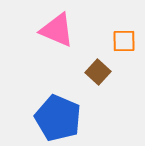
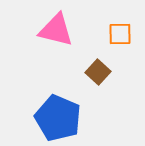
pink triangle: moved 1 px left; rotated 9 degrees counterclockwise
orange square: moved 4 px left, 7 px up
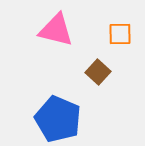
blue pentagon: moved 1 px down
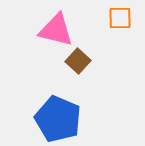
orange square: moved 16 px up
brown square: moved 20 px left, 11 px up
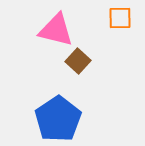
blue pentagon: rotated 15 degrees clockwise
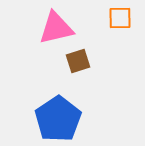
pink triangle: moved 2 px up; rotated 27 degrees counterclockwise
brown square: rotated 30 degrees clockwise
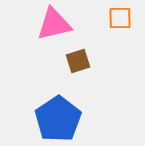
pink triangle: moved 2 px left, 4 px up
